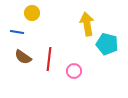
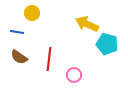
yellow arrow: rotated 55 degrees counterclockwise
brown semicircle: moved 4 px left
pink circle: moved 4 px down
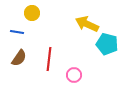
brown semicircle: moved 1 px down; rotated 90 degrees counterclockwise
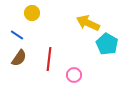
yellow arrow: moved 1 px right, 1 px up
blue line: moved 3 px down; rotated 24 degrees clockwise
cyan pentagon: rotated 15 degrees clockwise
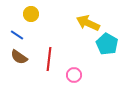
yellow circle: moved 1 px left, 1 px down
brown semicircle: moved 1 px up; rotated 90 degrees clockwise
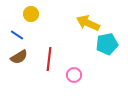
cyan pentagon: rotated 30 degrees clockwise
brown semicircle: rotated 66 degrees counterclockwise
